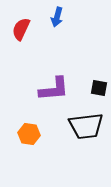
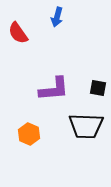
red semicircle: moved 3 px left, 4 px down; rotated 60 degrees counterclockwise
black square: moved 1 px left
black trapezoid: rotated 9 degrees clockwise
orange hexagon: rotated 15 degrees clockwise
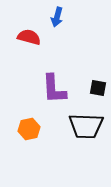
red semicircle: moved 11 px right, 4 px down; rotated 140 degrees clockwise
purple L-shape: rotated 92 degrees clockwise
orange hexagon: moved 5 px up; rotated 25 degrees clockwise
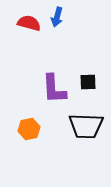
red semicircle: moved 14 px up
black square: moved 10 px left, 6 px up; rotated 12 degrees counterclockwise
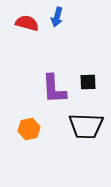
red semicircle: moved 2 px left
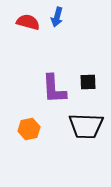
red semicircle: moved 1 px right, 1 px up
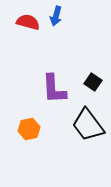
blue arrow: moved 1 px left, 1 px up
black square: moved 5 px right; rotated 36 degrees clockwise
black trapezoid: moved 2 px right, 1 px up; rotated 51 degrees clockwise
